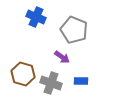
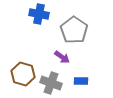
blue cross: moved 3 px right, 3 px up; rotated 12 degrees counterclockwise
gray pentagon: rotated 12 degrees clockwise
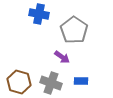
brown hexagon: moved 4 px left, 8 px down
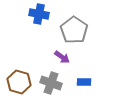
blue rectangle: moved 3 px right, 1 px down
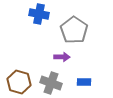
purple arrow: rotated 35 degrees counterclockwise
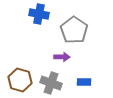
brown hexagon: moved 1 px right, 2 px up
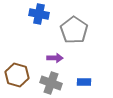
purple arrow: moved 7 px left, 1 px down
brown hexagon: moved 3 px left, 5 px up
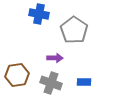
brown hexagon: rotated 25 degrees counterclockwise
